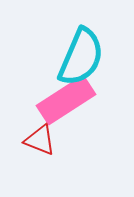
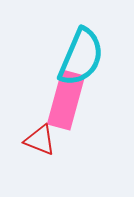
pink rectangle: rotated 42 degrees counterclockwise
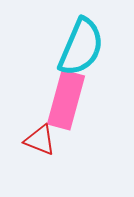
cyan semicircle: moved 10 px up
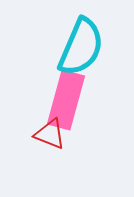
red triangle: moved 10 px right, 6 px up
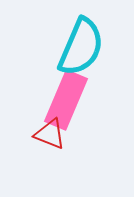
pink rectangle: rotated 8 degrees clockwise
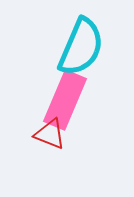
pink rectangle: moved 1 px left
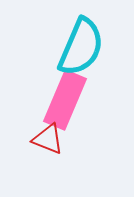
red triangle: moved 2 px left, 5 px down
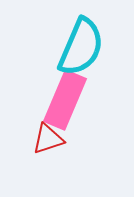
red triangle: rotated 40 degrees counterclockwise
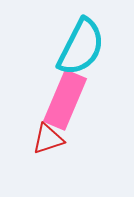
cyan semicircle: rotated 4 degrees clockwise
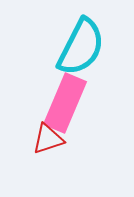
pink rectangle: moved 3 px down
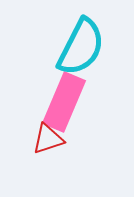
pink rectangle: moved 1 px left, 1 px up
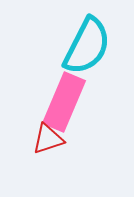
cyan semicircle: moved 6 px right, 1 px up
